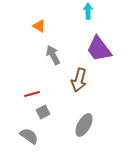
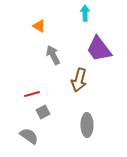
cyan arrow: moved 3 px left, 2 px down
gray ellipse: moved 3 px right; rotated 30 degrees counterclockwise
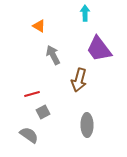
gray semicircle: moved 1 px up
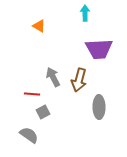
purple trapezoid: rotated 56 degrees counterclockwise
gray arrow: moved 22 px down
red line: rotated 21 degrees clockwise
gray ellipse: moved 12 px right, 18 px up
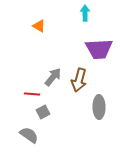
gray arrow: rotated 66 degrees clockwise
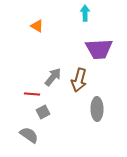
orange triangle: moved 2 px left
gray ellipse: moved 2 px left, 2 px down
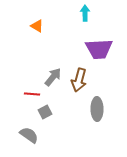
gray square: moved 2 px right
